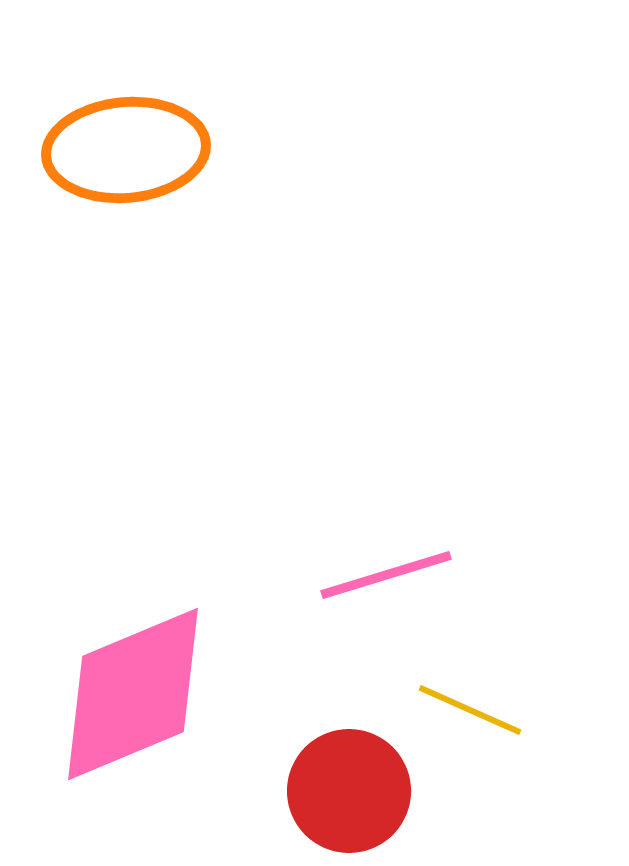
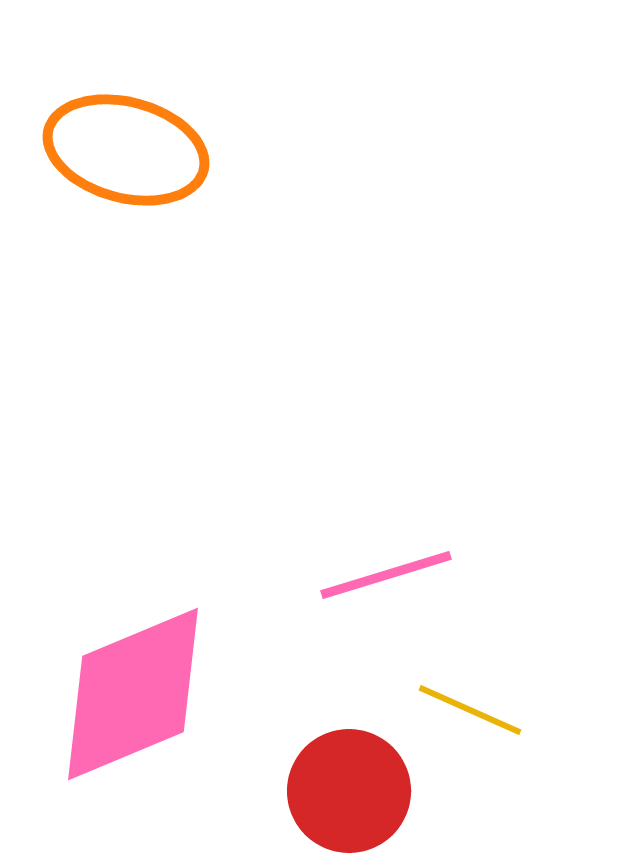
orange ellipse: rotated 20 degrees clockwise
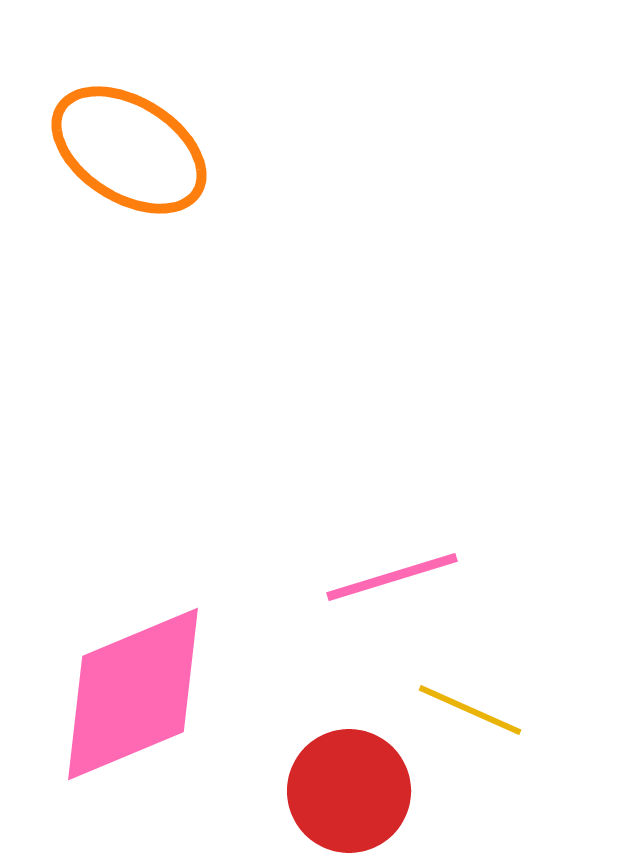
orange ellipse: moved 3 px right; rotated 17 degrees clockwise
pink line: moved 6 px right, 2 px down
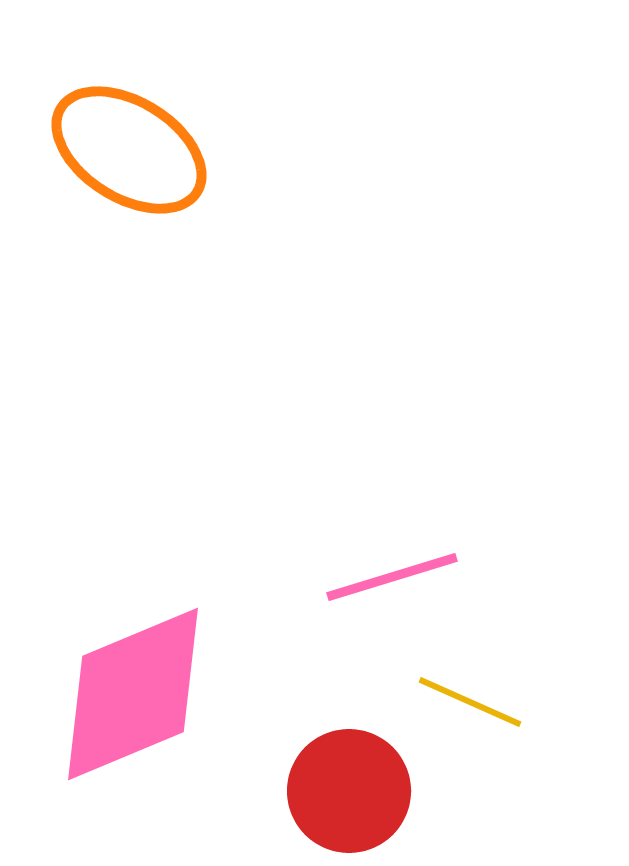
yellow line: moved 8 px up
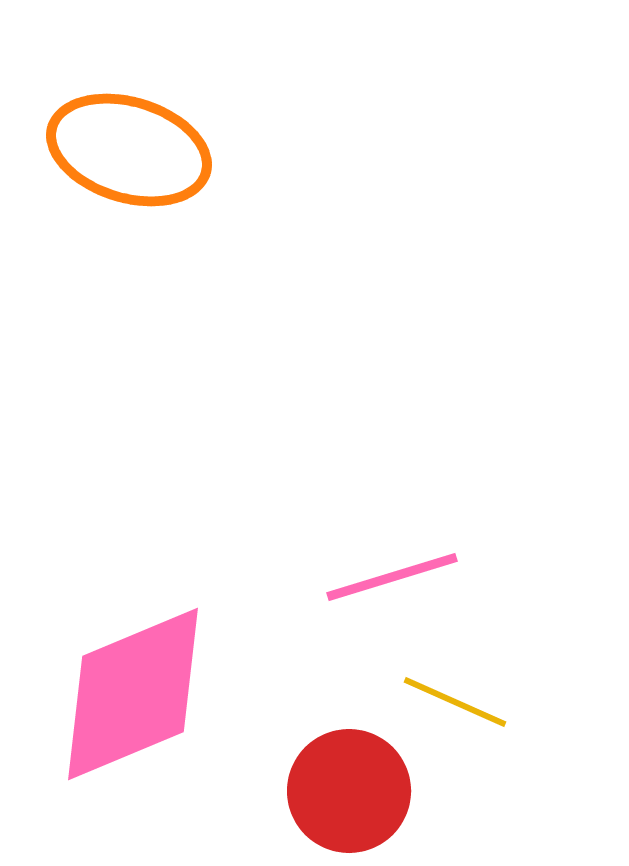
orange ellipse: rotated 15 degrees counterclockwise
yellow line: moved 15 px left
